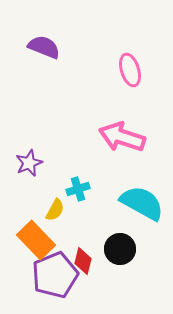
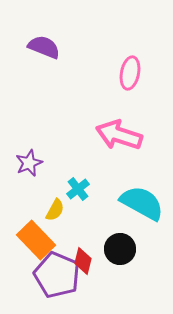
pink ellipse: moved 3 px down; rotated 28 degrees clockwise
pink arrow: moved 3 px left, 2 px up
cyan cross: rotated 20 degrees counterclockwise
purple pentagon: moved 2 px right; rotated 27 degrees counterclockwise
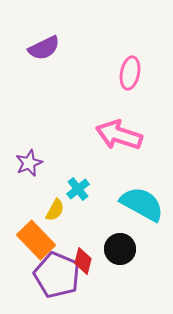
purple semicircle: moved 1 px down; rotated 132 degrees clockwise
cyan semicircle: moved 1 px down
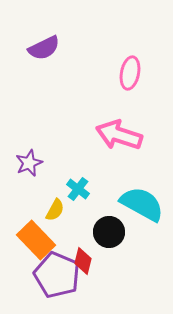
cyan cross: rotated 15 degrees counterclockwise
black circle: moved 11 px left, 17 px up
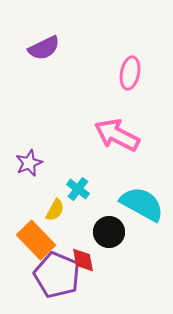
pink arrow: moved 2 px left; rotated 9 degrees clockwise
red diamond: moved 1 px up; rotated 24 degrees counterclockwise
